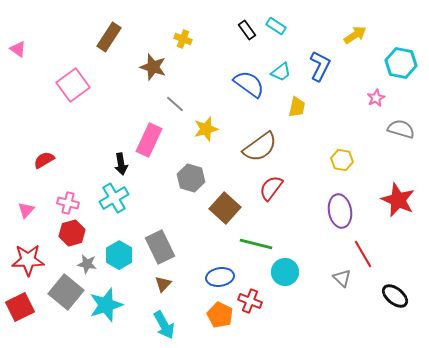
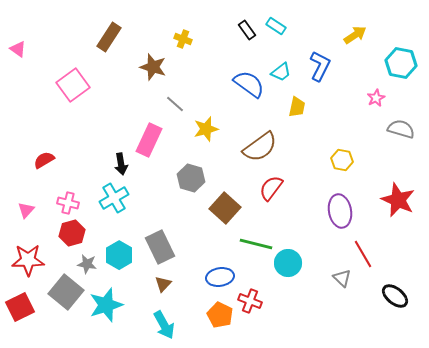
cyan circle at (285, 272): moved 3 px right, 9 px up
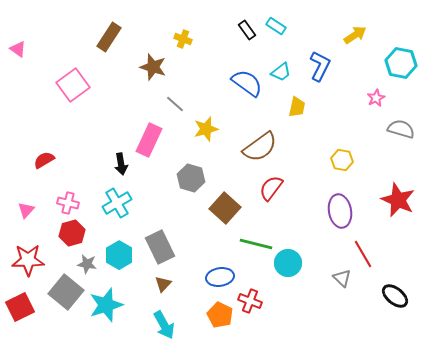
blue semicircle at (249, 84): moved 2 px left, 1 px up
cyan cross at (114, 198): moved 3 px right, 5 px down
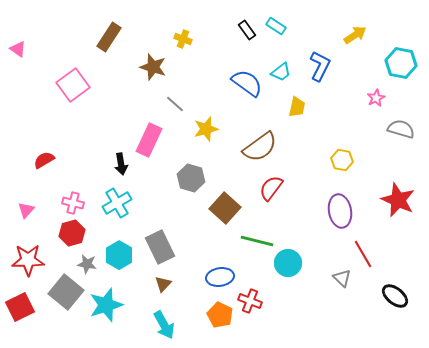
pink cross at (68, 203): moved 5 px right
green line at (256, 244): moved 1 px right, 3 px up
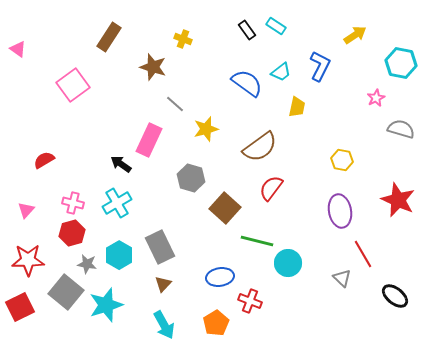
black arrow at (121, 164): rotated 135 degrees clockwise
orange pentagon at (220, 315): moved 4 px left, 8 px down; rotated 15 degrees clockwise
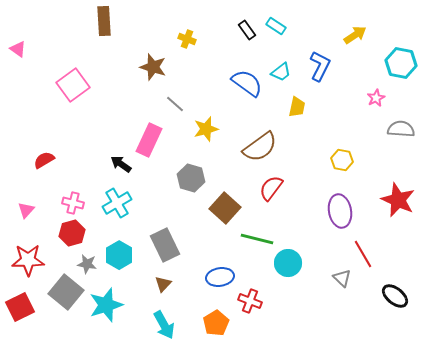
brown rectangle at (109, 37): moved 5 px left, 16 px up; rotated 36 degrees counterclockwise
yellow cross at (183, 39): moved 4 px right
gray semicircle at (401, 129): rotated 12 degrees counterclockwise
green line at (257, 241): moved 2 px up
gray rectangle at (160, 247): moved 5 px right, 2 px up
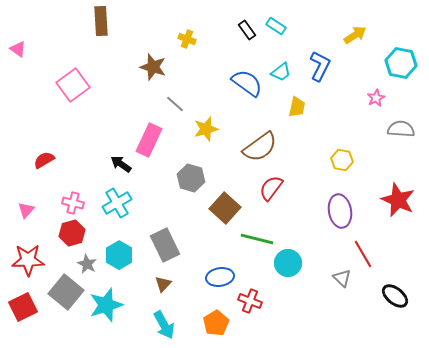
brown rectangle at (104, 21): moved 3 px left
gray star at (87, 264): rotated 18 degrees clockwise
red square at (20, 307): moved 3 px right
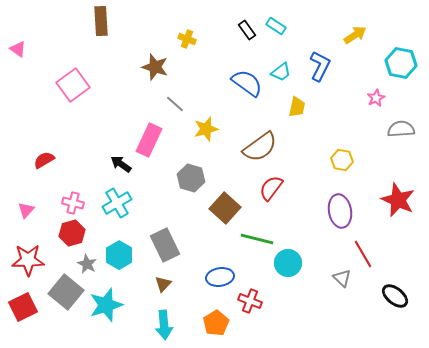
brown star at (153, 67): moved 2 px right
gray semicircle at (401, 129): rotated 8 degrees counterclockwise
cyan arrow at (164, 325): rotated 24 degrees clockwise
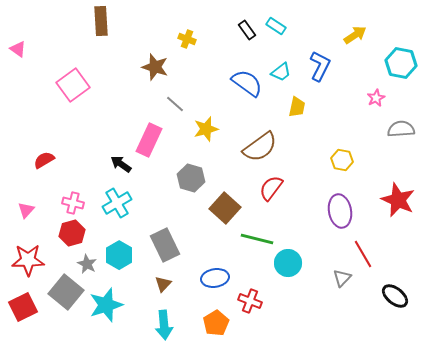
blue ellipse at (220, 277): moved 5 px left, 1 px down
gray triangle at (342, 278): rotated 30 degrees clockwise
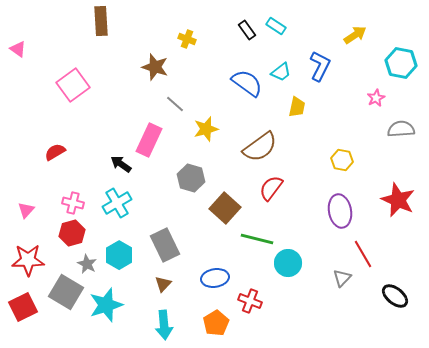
red semicircle at (44, 160): moved 11 px right, 8 px up
gray square at (66, 292): rotated 8 degrees counterclockwise
